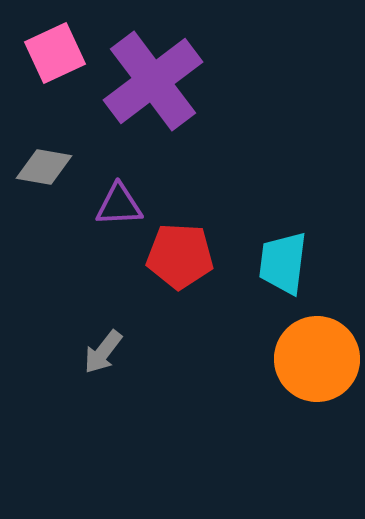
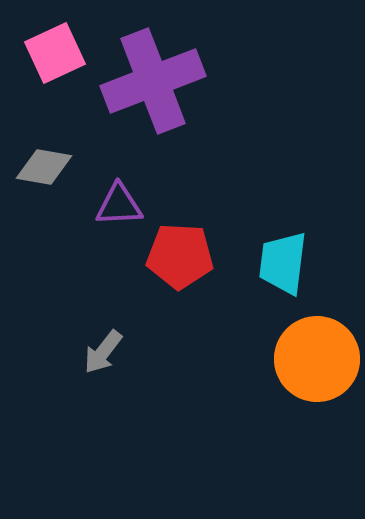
purple cross: rotated 16 degrees clockwise
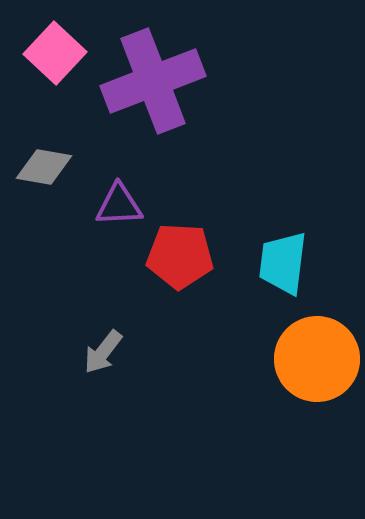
pink square: rotated 22 degrees counterclockwise
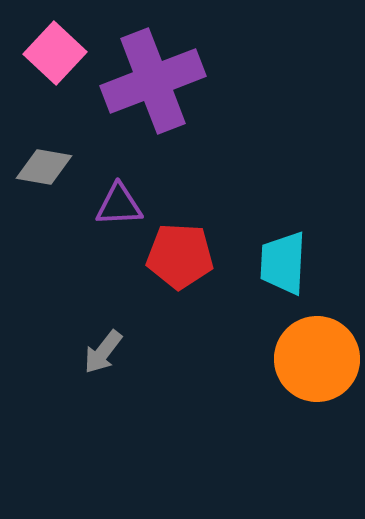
cyan trapezoid: rotated 4 degrees counterclockwise
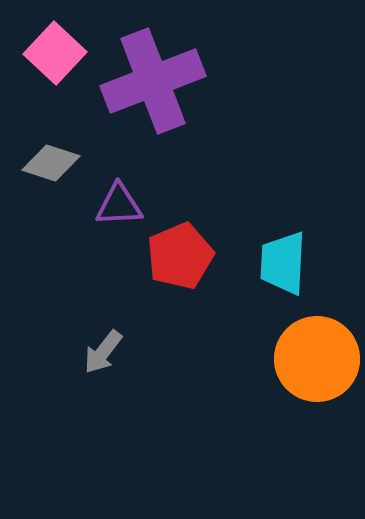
gray diamond: moved 7 px right, 4 px up; rotated 8 degrees clockwise
red pentagon: rotated 26 degrees counterclockwise
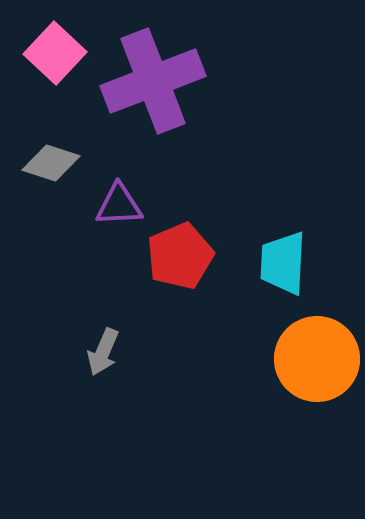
gray arrow: rotated 15 degrees counterclockwise
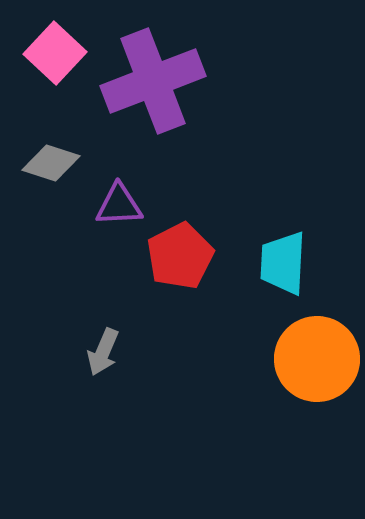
red pentagon: rotated 4 degrees counterclockwise
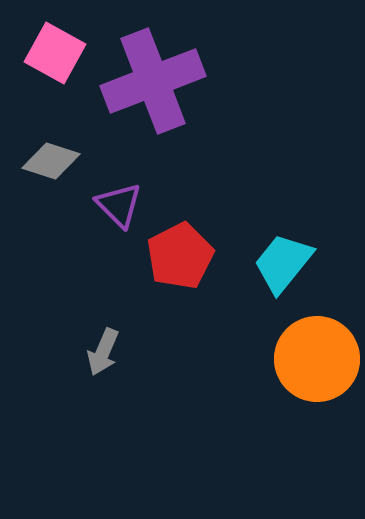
pink square: rotated 14 degrees counterclockwise
gray diamond: moved 2 px up
purple triangle: rotated 48 degrees clockwise
cyan trapezoid: rotated 36 degrees clockwise
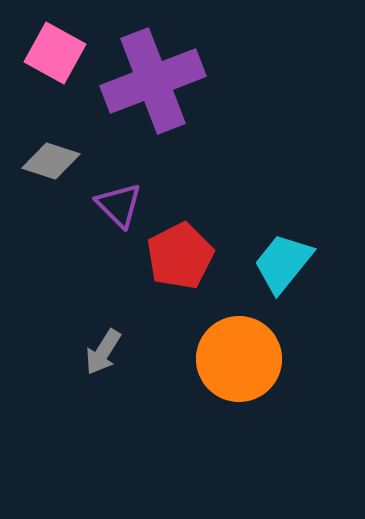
gray arrow: rotated 9 degrees clockwise
orange circle: moved 78 px left
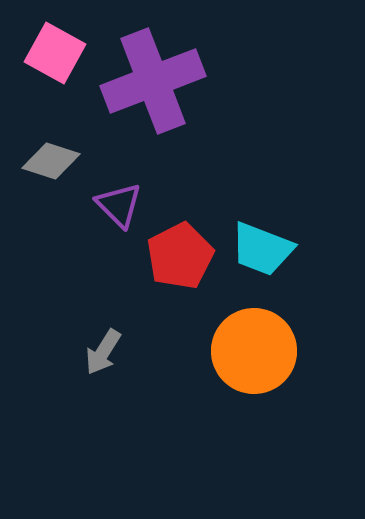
cyan trapezoid: moved 21 px left, 14 px up; rotated 108 degrees counterclockwise
orange circle: moved 15 px right, 8 px up
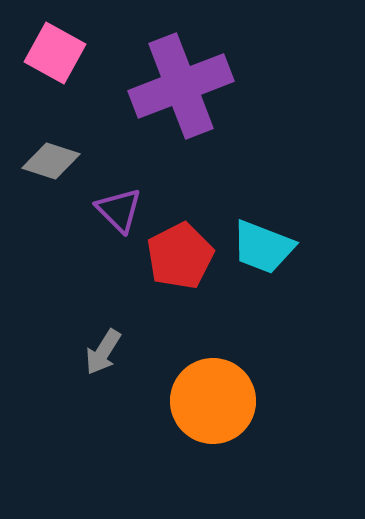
purple cross: moved 28 px right, 5 px down
purple triangle: moved 5 px down
cyan trapezoid: moved 1 px right, 2 px up
orange circle: moved 41 px left, 50 px down
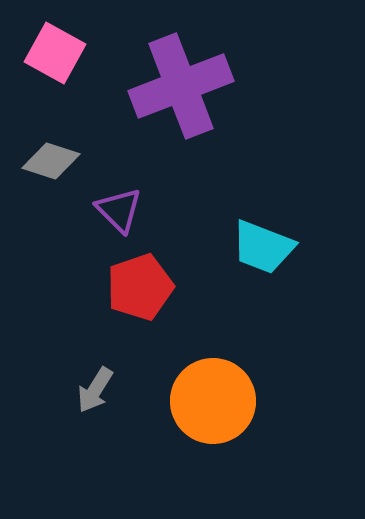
red pentagon: moved 40 px left, 31 px down; rotated 8 degrees clockwise
gray arrow: moved 8 px left, 38 px down
